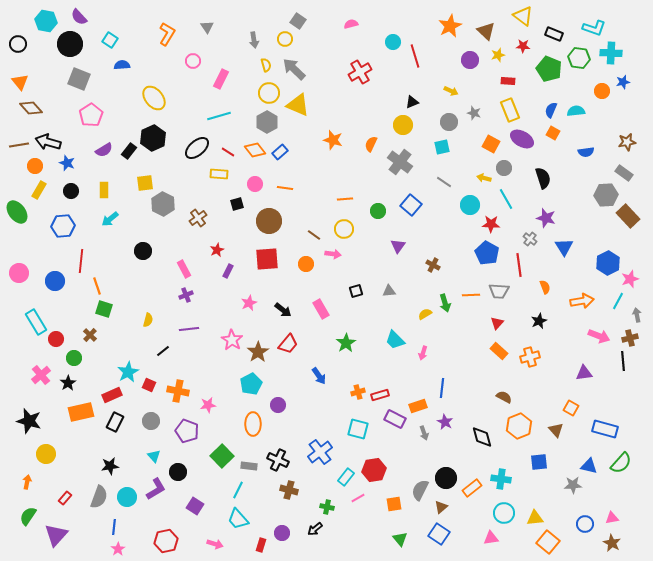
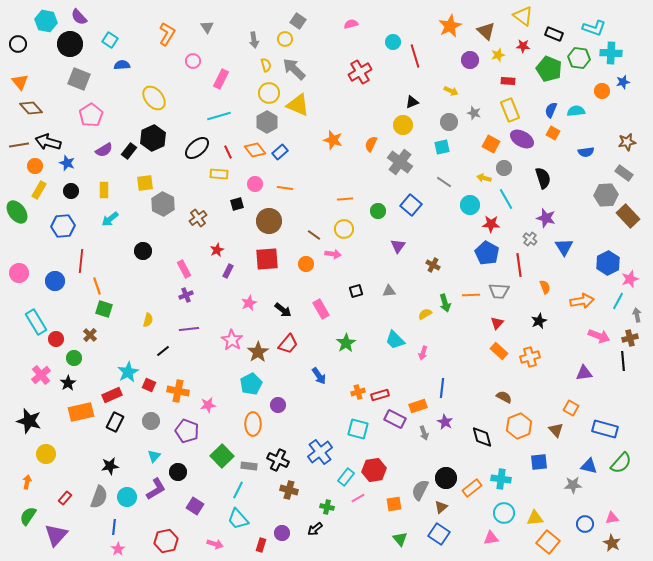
red line at (228, 152): rotated 32 degrees clockwise
cyan triangle at (154, 456): rotated 24 degrees clockwise
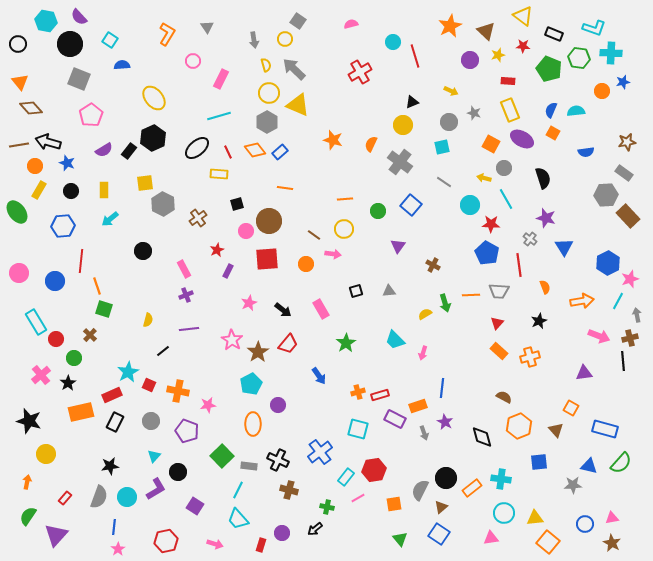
pink circle at (255, 184): moved 9 px left, 47 px down
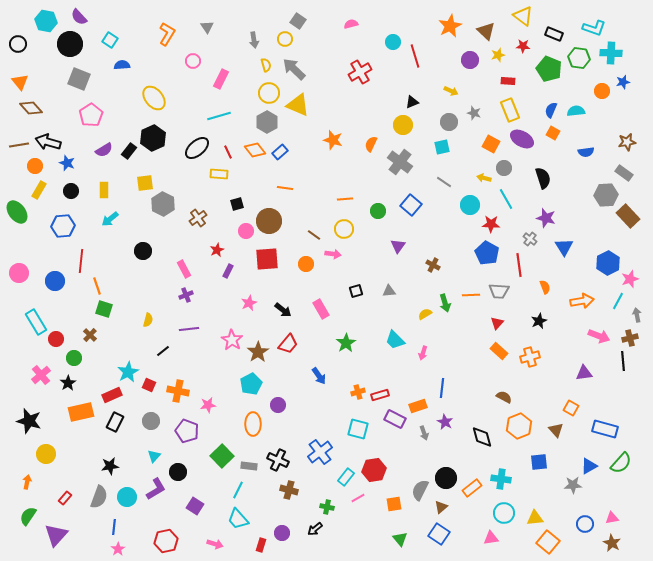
blue triangle at (589, 466): rotated 42 degrees counterclockwise
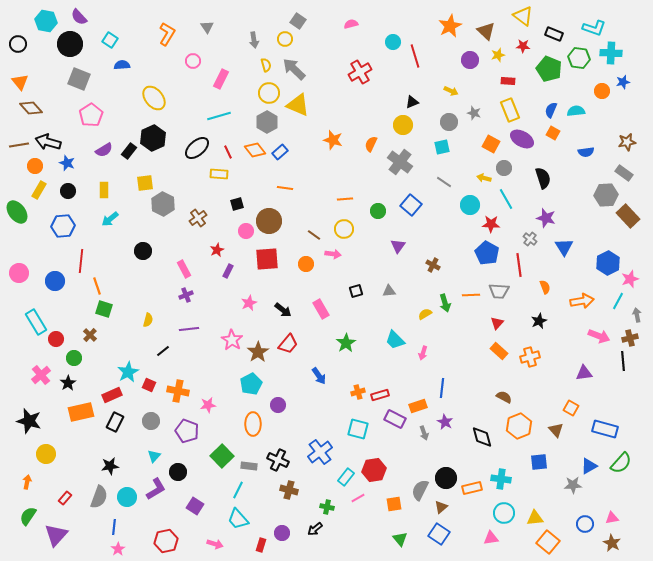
black circle at (71, 191): moved 3 px left
orange rectangle at (472, 488): rotated 24 degrees clockwise
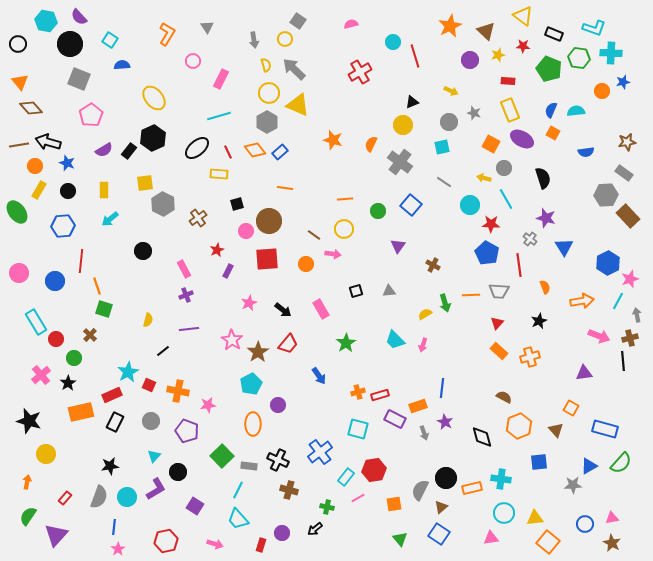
pink arrow at (423, 353): moved 8 px up
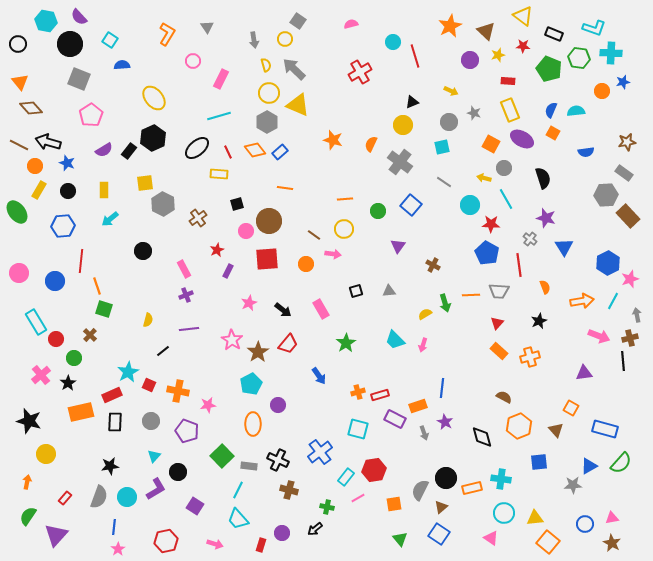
brown line at (19, 145): rotated 36 degrees clockwise
cyan line at (618, 301): moved 5 px left
black rectangle at (115, 422): rotated 24 degrees counterclockwise
pink triangle at (491, 538): rotated 42 degrees clockwise
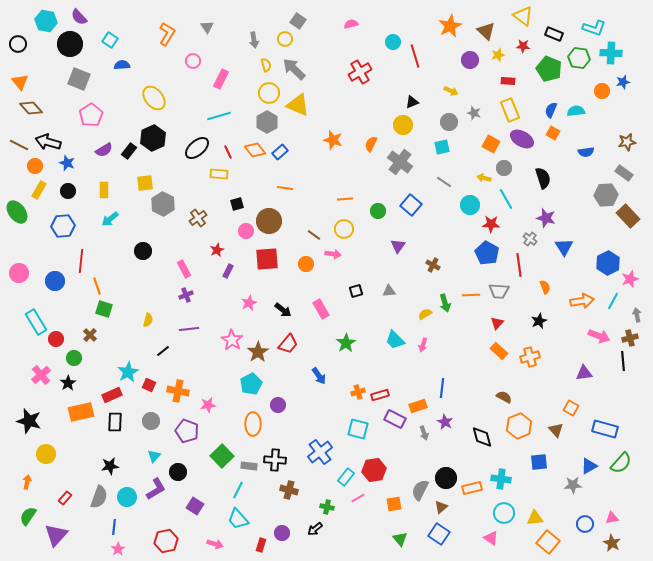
black cross at (278, 460): moved 3 px left; rotated 20 degrees counterclockwise
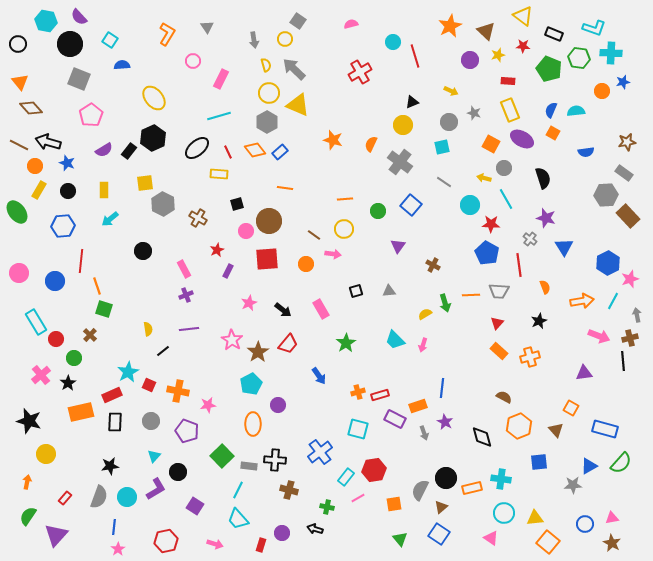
brown cross at (198, 218): rotated 24 degrees counterclockwise
yellow semicircle at (148, 320): moved 9 px down; rotated 24 degrees counterclockwise
black arrow at (315, 529): rotated 56 degrees clockwise
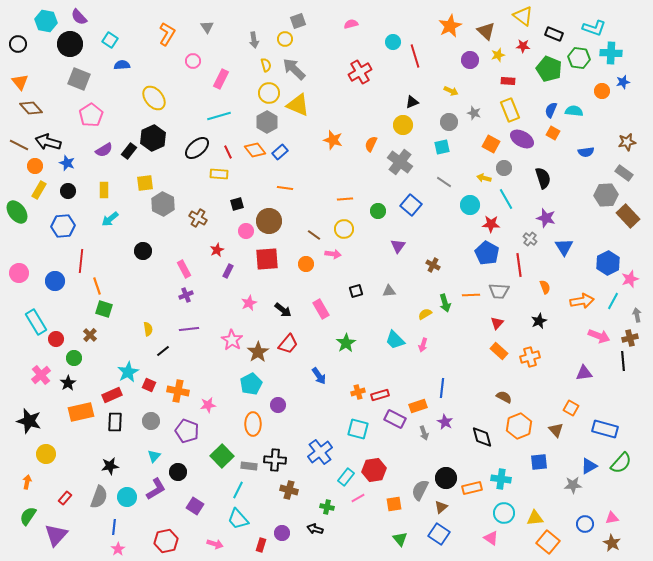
gray square at (298, 21): rotated 35 degrees clockwise
cyan semicircle at (576, 111): moved 2 px left; rotated 12 degrees clockwise
